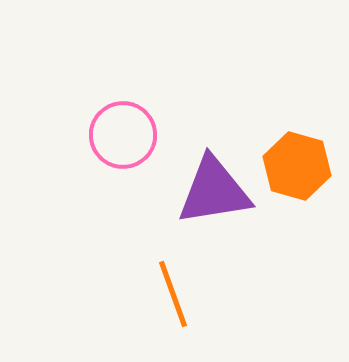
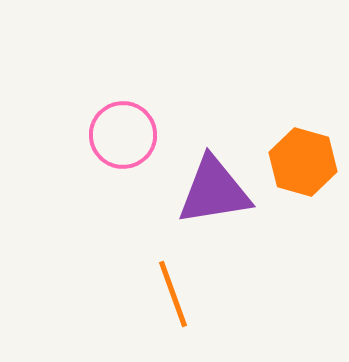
orange hexagon: moved 6 px right, 4 px up
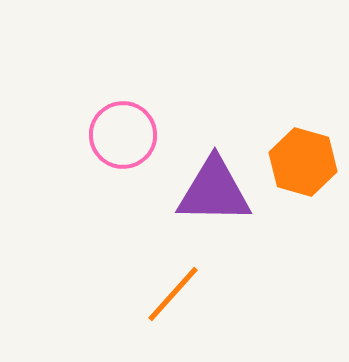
purple triangle: rotated 10 degrees clockwise
orange line: rotated 62 degrees clockwise
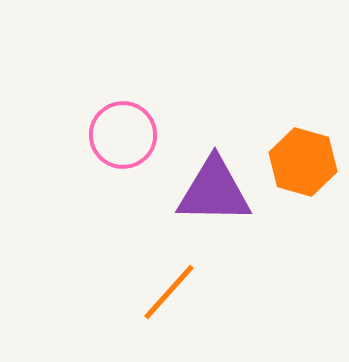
orange line: moved 4 px left, 2 px up
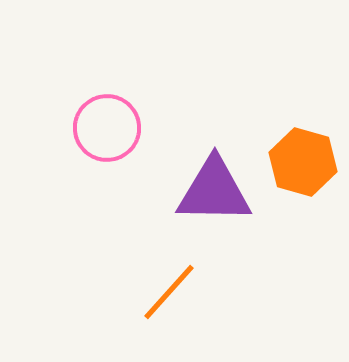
pink circle: moved 16 px left, 7 px up
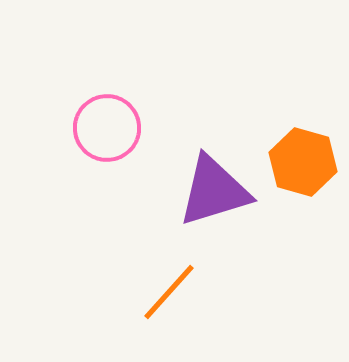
purple triangle: rotated 18 degrees counterclockwise
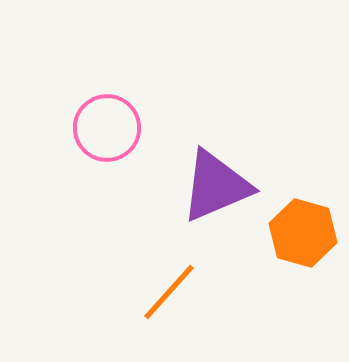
orange hexagon: moved 71 px down
purple triangle: moved 2 px right, 5 px up; rotated 6 degrees counterclockwise
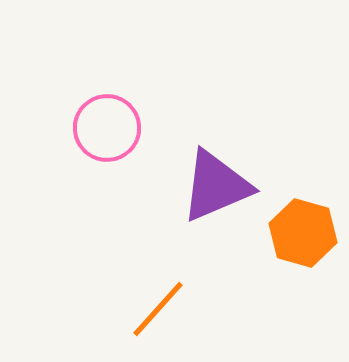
orange line: moved 11 px left, 17 px down
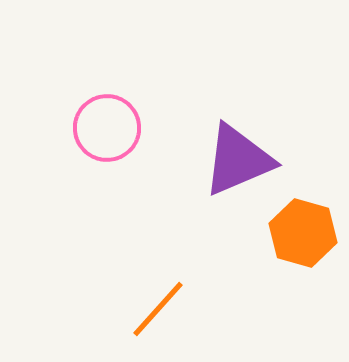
purple triangle: moved 22 px right, 26 px up
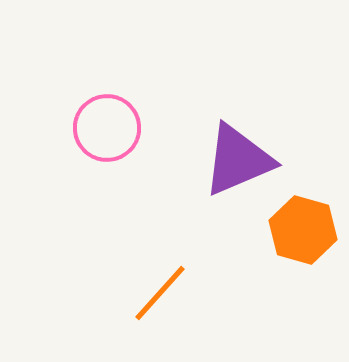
orange hexagon: moved 3 px up
orange line: moved 2 px right, 16 px up
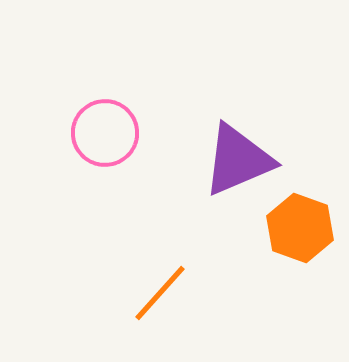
pink circle: moved 2 px left, 5 px down
orange hexagon: moved 3 px left, 2 px up; rotated 4 degrees clockwise
